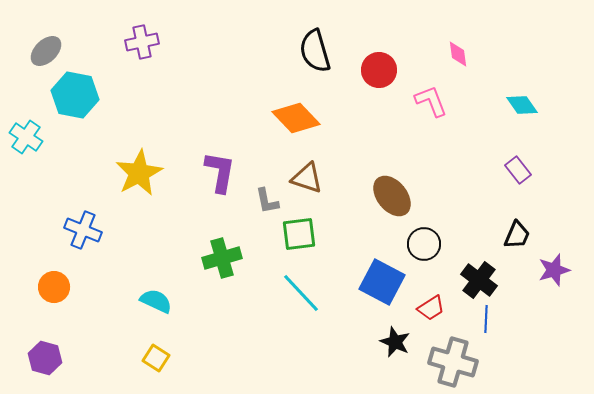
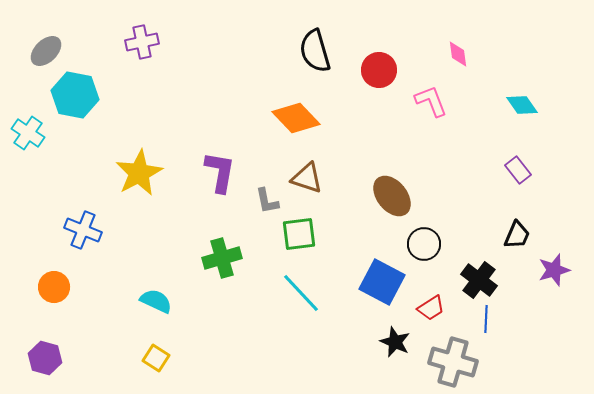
cyan cross: moved 2 px right, 4 px up
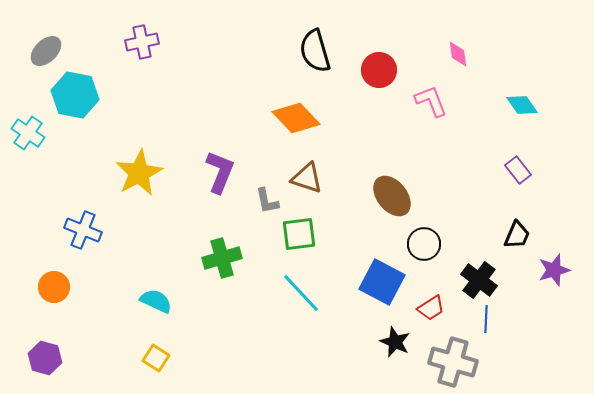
purple L-shape: rotated 12 degrees clockwise
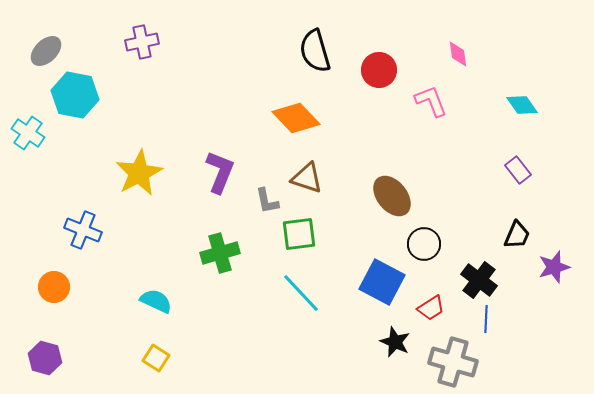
green cross: moved 2 px left, 5 px up
purple star: moved 3 px up
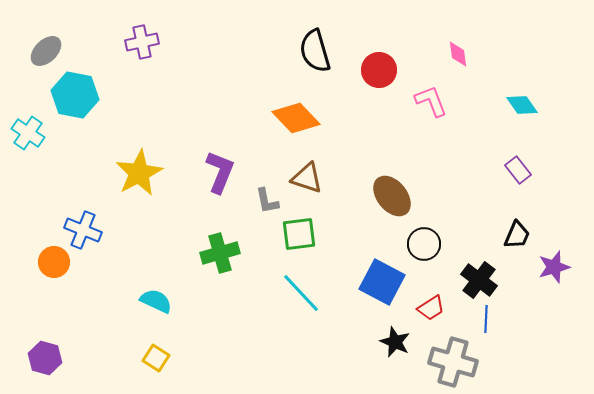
orange circle: moved 25 px up
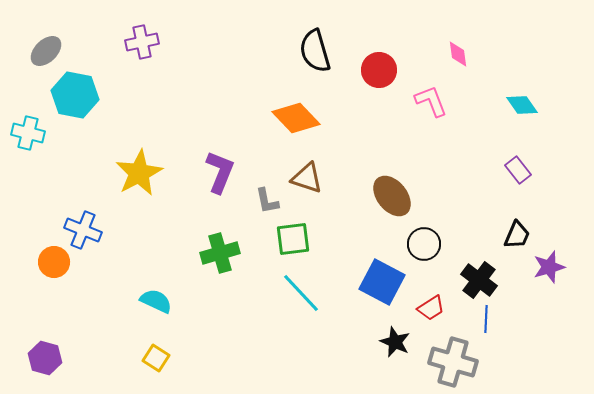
cyan cross: rotated 20 degrees counterclockwise
green square: moved 6 px left, 5 px down
purple star: moved 5 px left
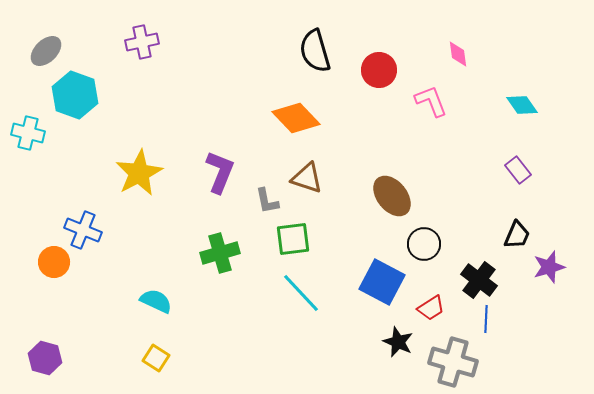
cyan hexagon: rotated 9 degrees clockwise
black star: moved 3 px right
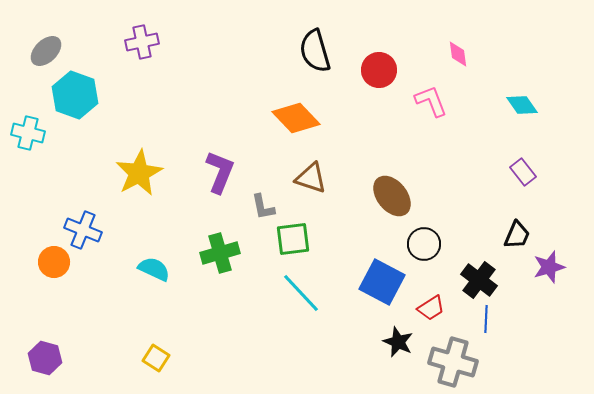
purple rectangle: moved 5 px right, 2 px down
brown triangle: moved 4 px right
gray L-shape: moved 4 px left, 6 px down
cyan semicircle: moved 2 px left, 32 px up
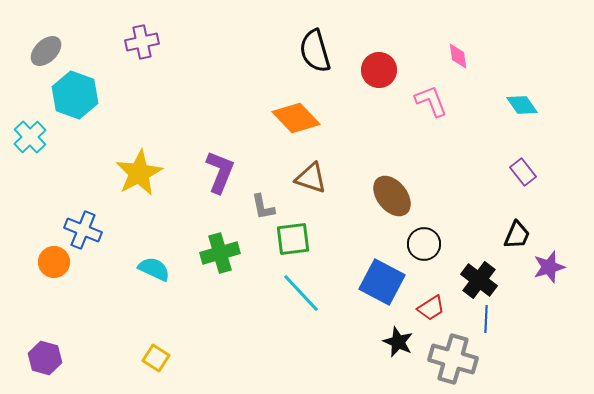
pink diamond: moved 2 px down
cyan cross: moved 2 px right, 4 px down; rotated 32 degrees clockwise
gray cross: moved 3 px up
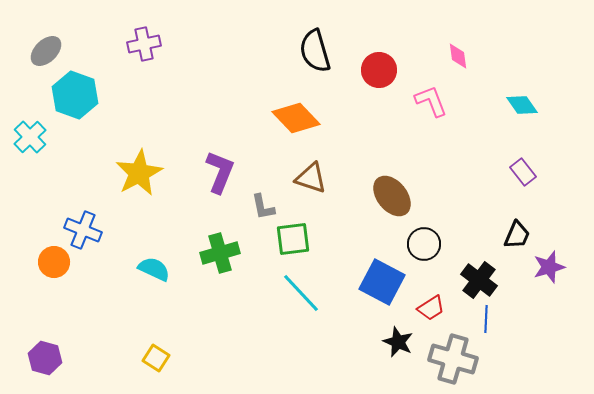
purple cross: moved 2 px right, 2 px down
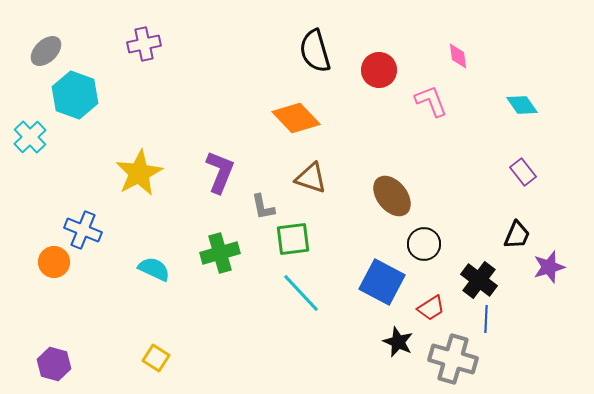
purple hexagon: moved 9 px right, 6 px down
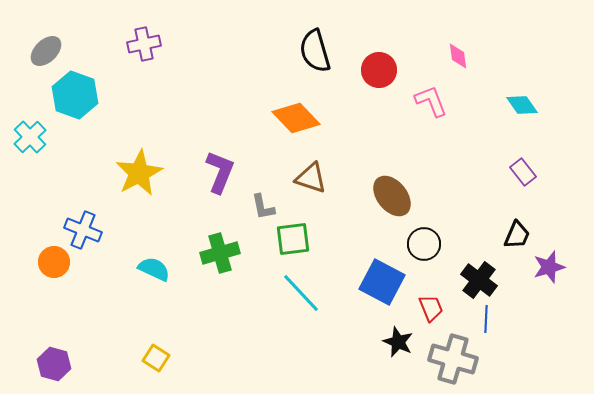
red trapezoid: rotated 80 degrees counterclockwise
